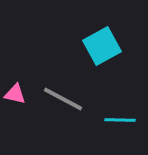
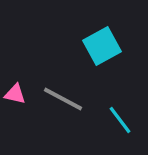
cyan line: rotated 52 degrees clockwise
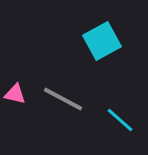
cyan square: moved 5 px up
cyan line: rotated 12 degrees counterclockwise
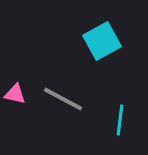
cyan line: rotated 56 degrees clockwise
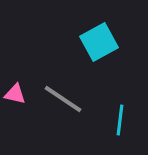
cyan square: moved 3 px left, 1 px down
gray line: rotated 6 degrees clockwise
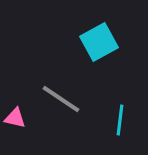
pink triangle: moved 24 px down
gray line: moved 2 px left
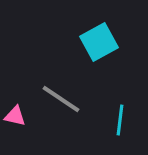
pink triangle: moved 2 px up
